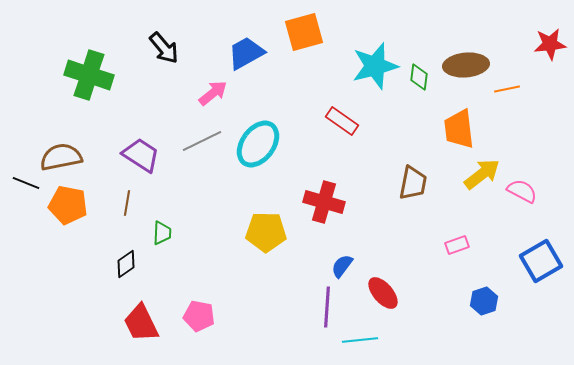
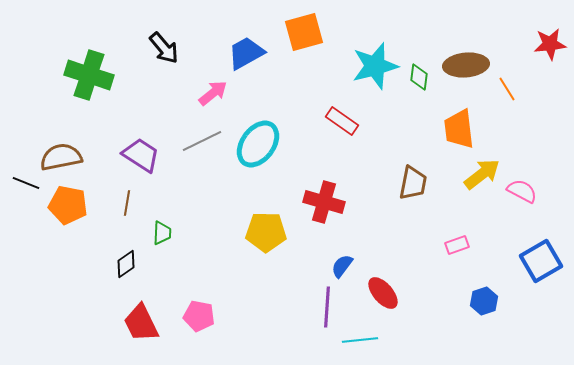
orange line: rotated 70 degrees clockwise
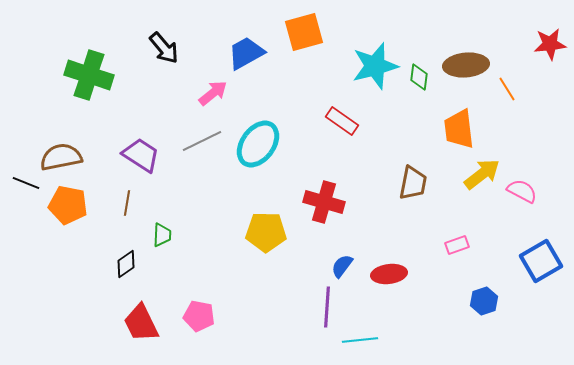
green trapezoid: moved 2 px down
red ellipse: moved 6 px right, 19 px up; rotated 56 degrees counterclockwise
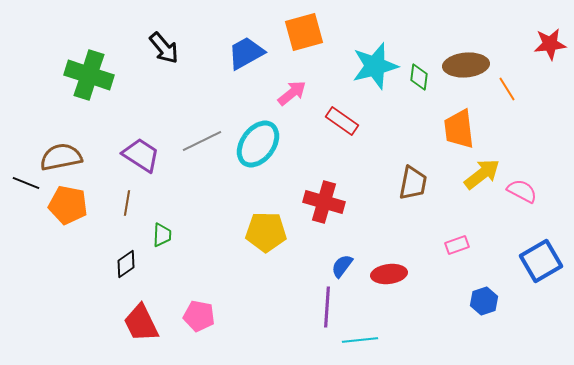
pink arrow: moved 79 px right
